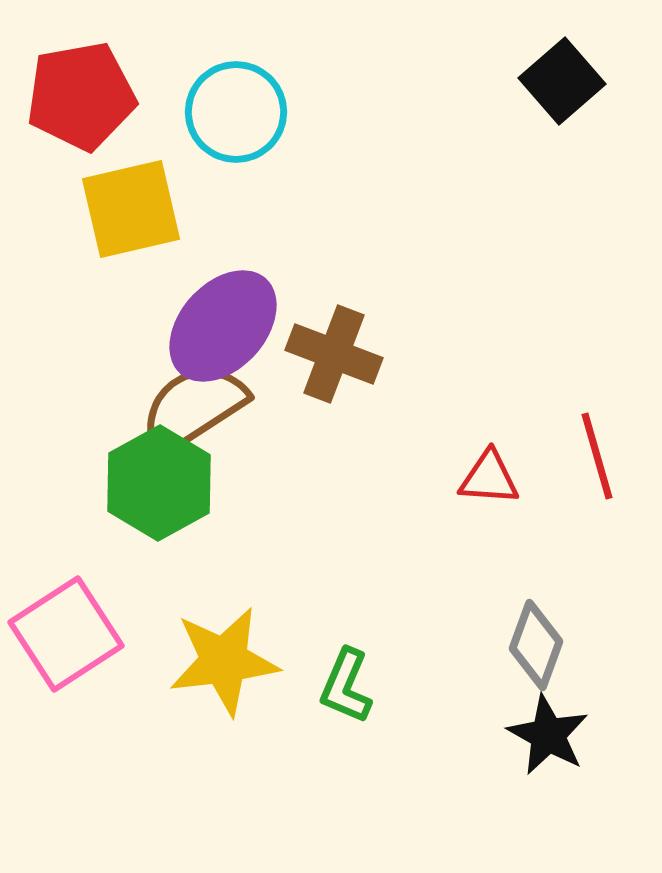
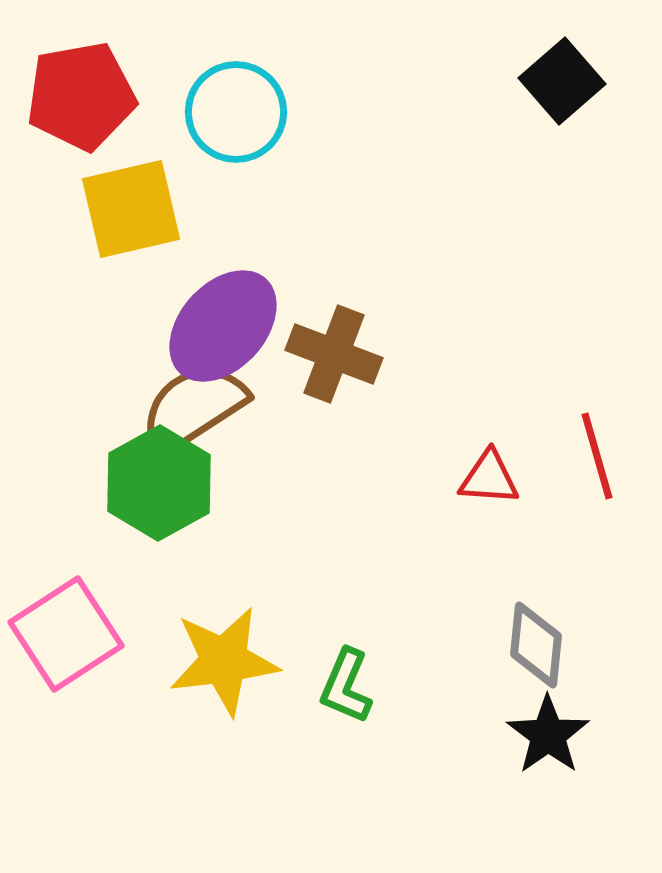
gray diamond: rotated 14 degrees counterclockwise
black star: rotated 8 degrees clockwise
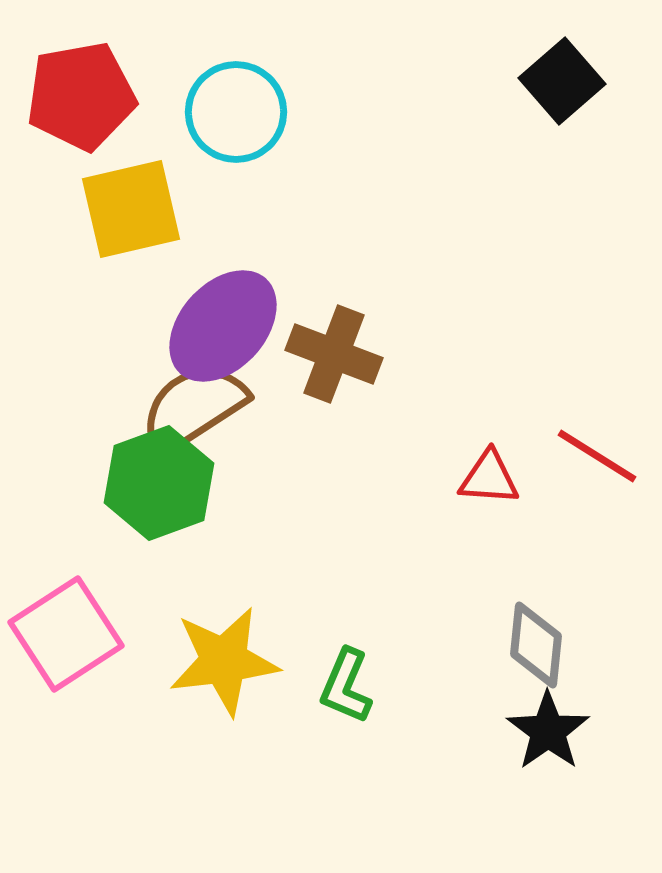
red line: rotated 42 degrees counterclockwise
green hexagon: rotated 9 degrees clockwise
black star: moved 4 px up
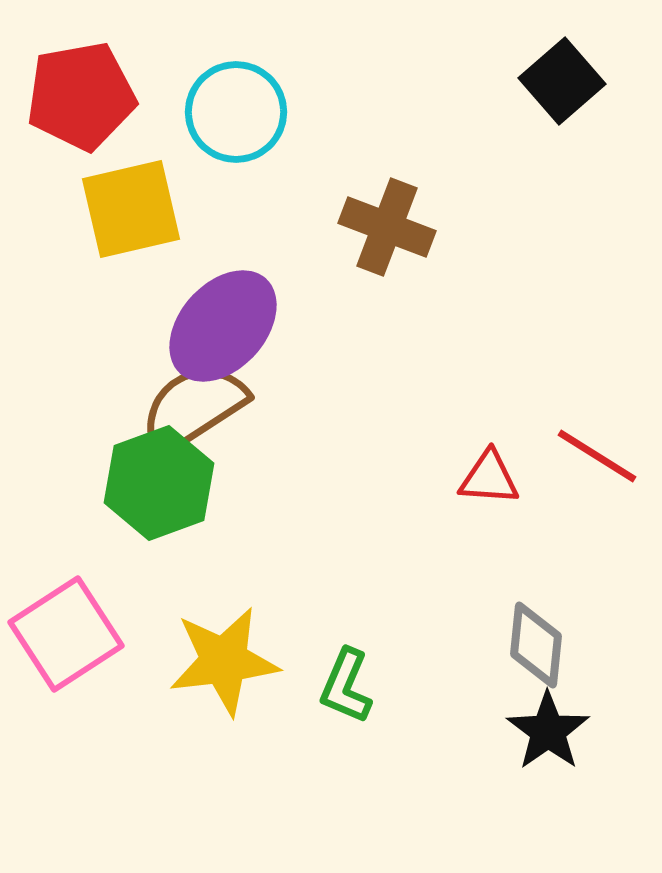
brown cross: moved 53 px right, 127 px up
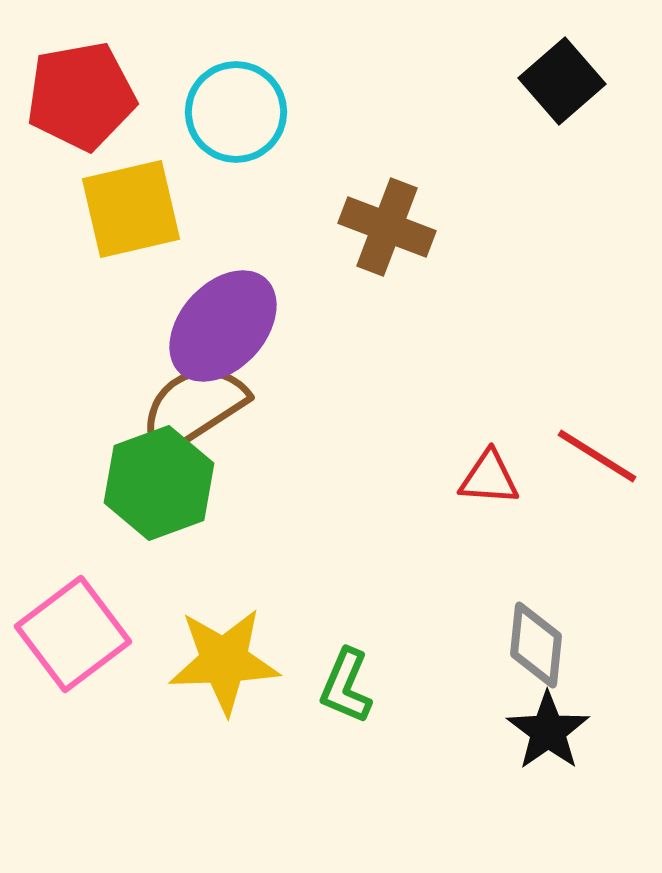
pink square: moved 7 px right; rotated 4 degrees counterclockwise
yellow star: rotated 5 degrees clockwise
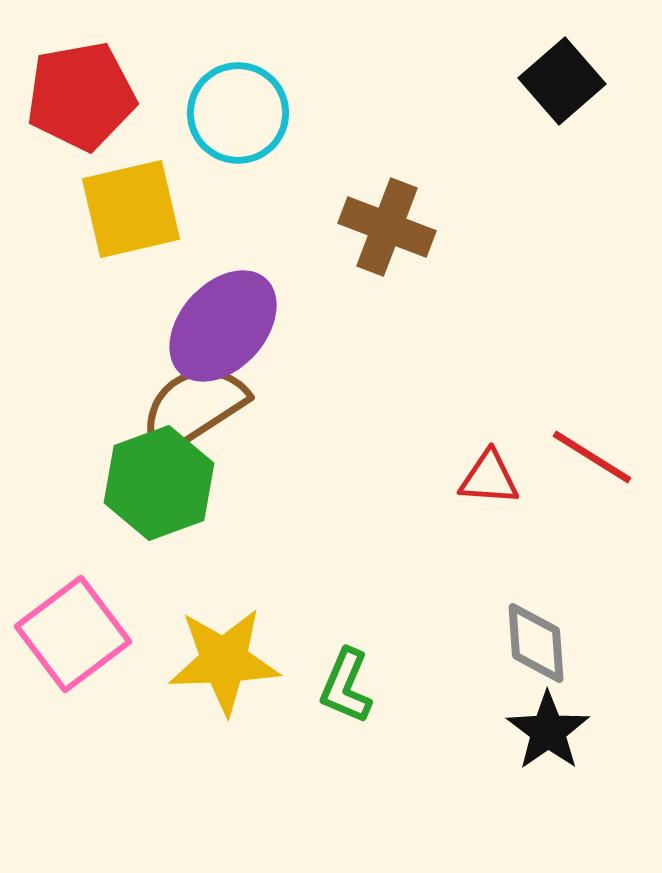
cyan circle: moved 2 px right, 1 px down
red line: moved 5 px left, 1 px down
gray diamond: moved 2 px up; rotated 10 degrees counterclockwise
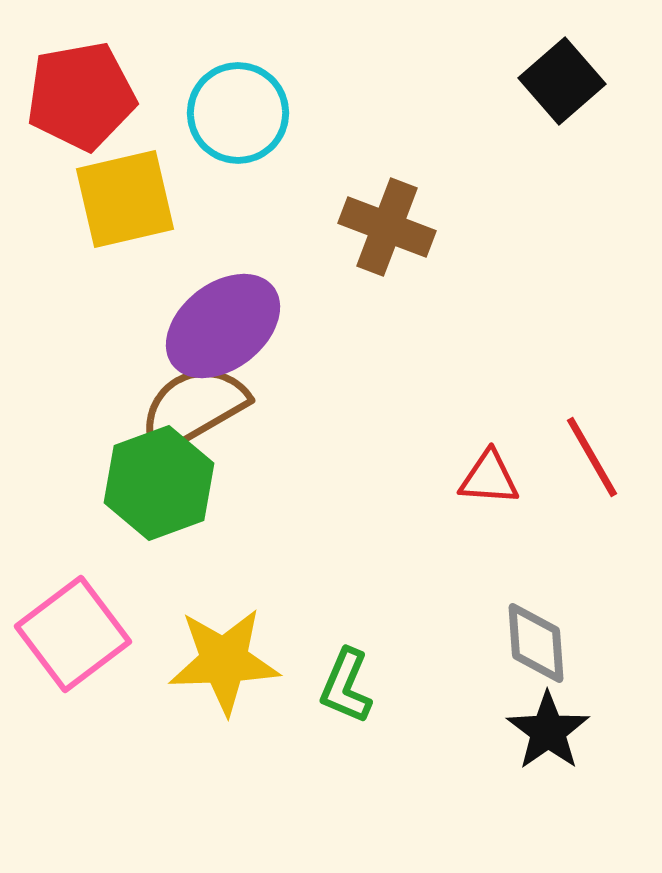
yellow square: moved 6 px left, 10 px up
purple ellipse: rotated 10 degrees clockwise
brown semicircle: rotated 3 degrees clockwise
red line: rotated 28 degrees clockwise
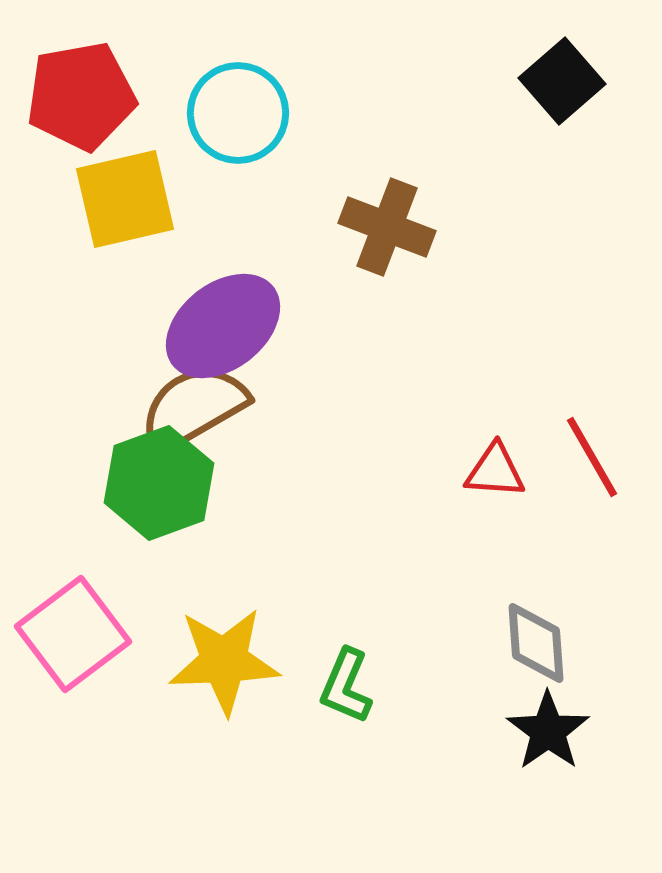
red triangle: moved 6 px right, 7 px up
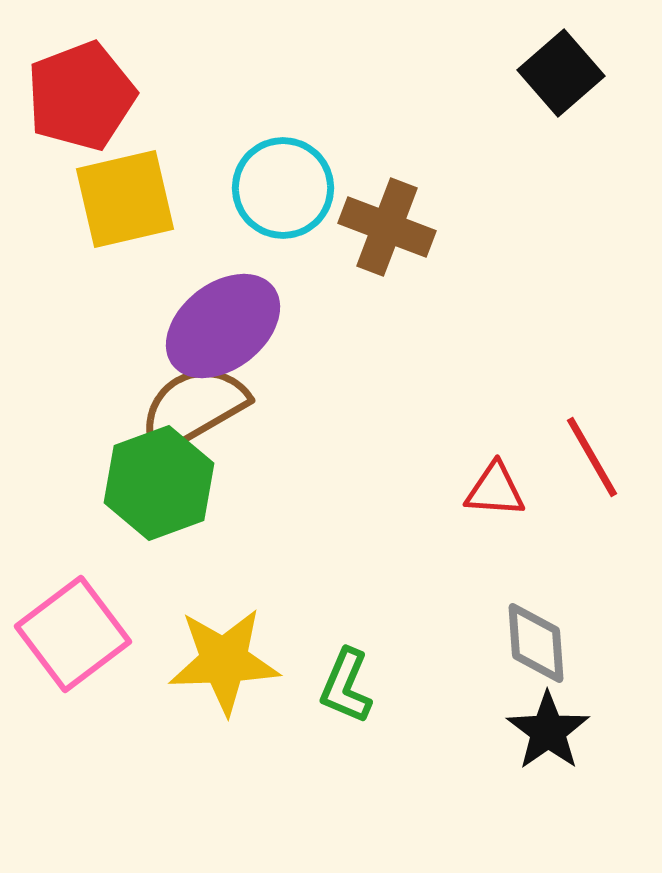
black square: moved 1 px left, 8 px up
red pentagon: rotated 11 degrees counterclockwise
cyan circle: moved 45 px right, 75 px down
red triangle: moved 19 px down
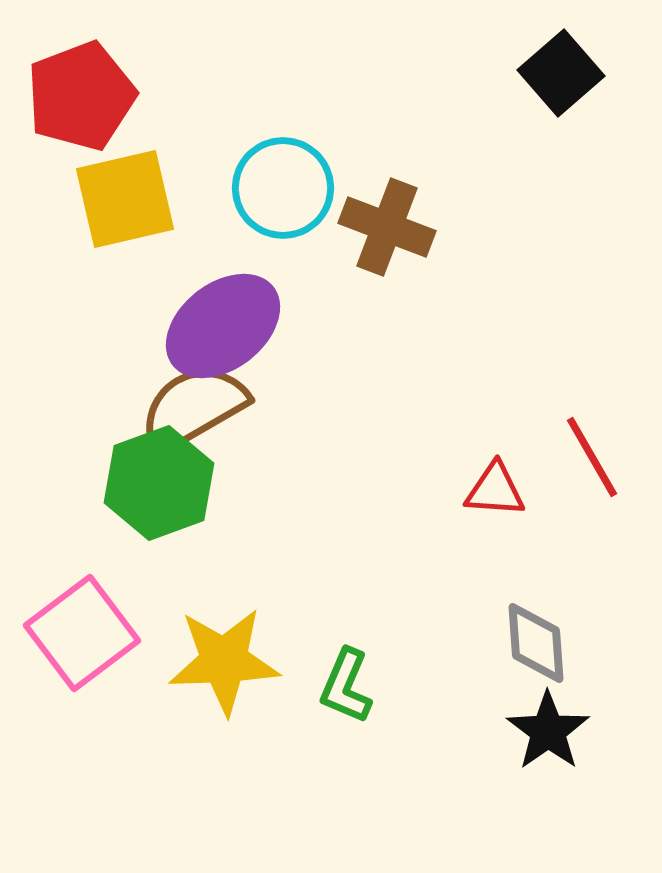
pink square: moved 9 px right, 1 px up
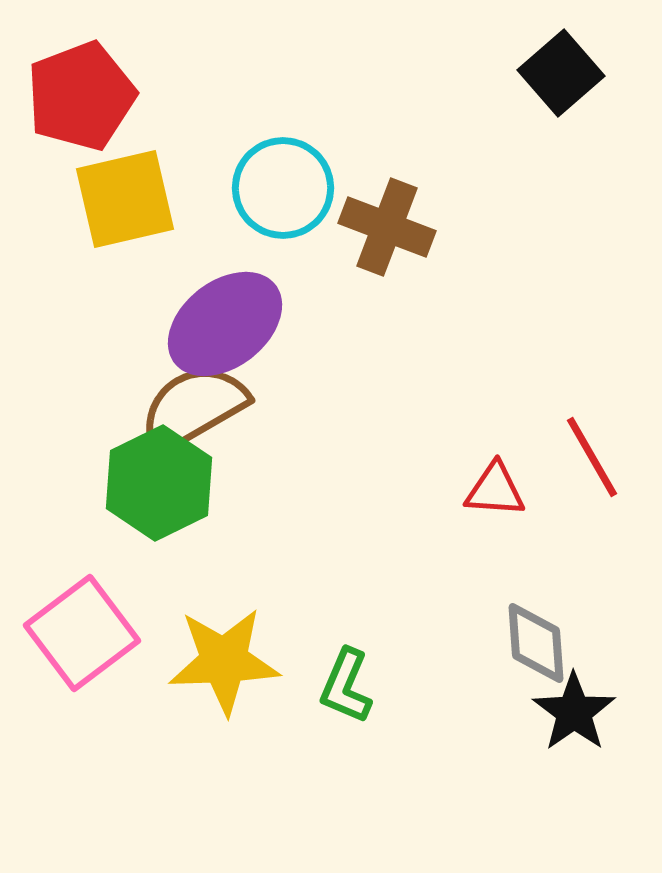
purple ellipse: moved 2 px right, 2 px up
green hexagon: rotated 6 degrees counterclockwise
black star: moved 26 px right, 19 px up
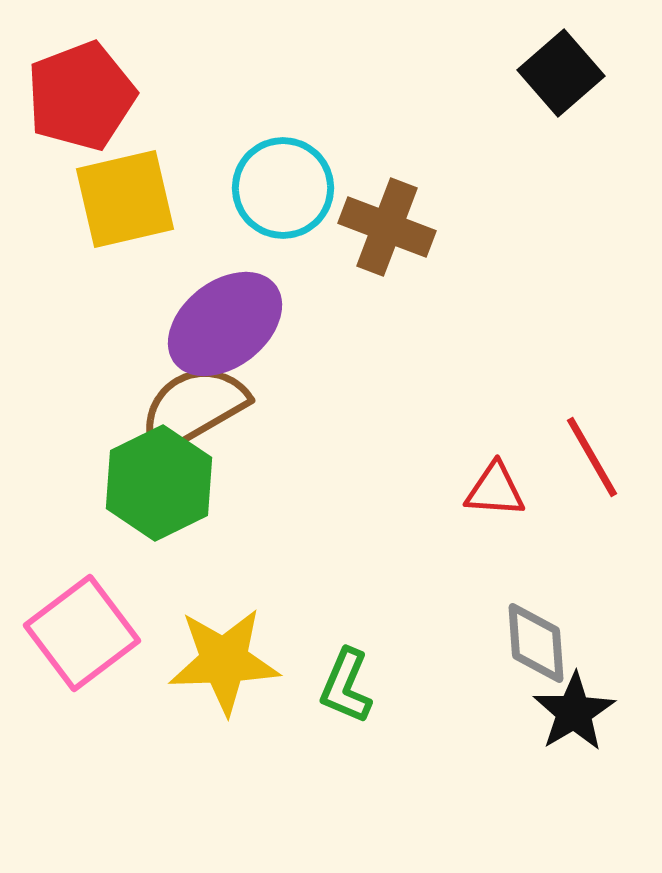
black star: rotated 4 degrees clockwise
